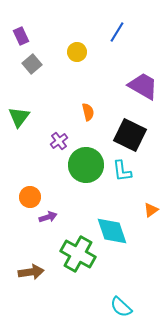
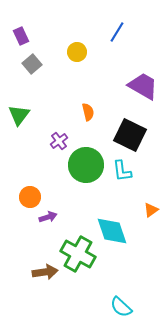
green triangle: moved 2 px up
brown arrow: moved 14 px right
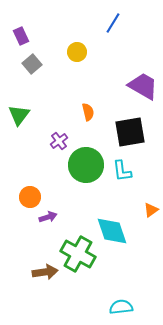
blue line: moved 4 px left, 9 px up
black square: moved 3 px up; rotated 36 degrees counterclockwise
cyan semicircle: rotated 130 degrees clockwise
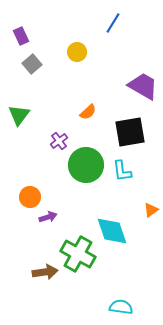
orange semicircle: rotated 60 degrees clockwise
cyan semicircle: rotated 15 degrees clockwise
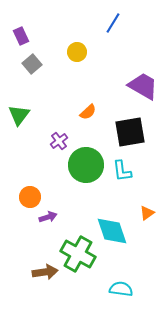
orange triangle: moved 4 px left, 3 px down
cyan semicircle: moved 18 px up
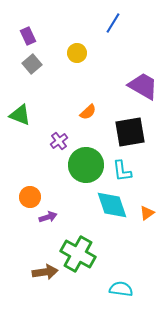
purple rectangle: moved 7 px right
yellow circle: moved 1 px down
green triangle: moved 1 px right; rotated 45 degrees counterclockwise
cyan diamond: moved 26 px up
